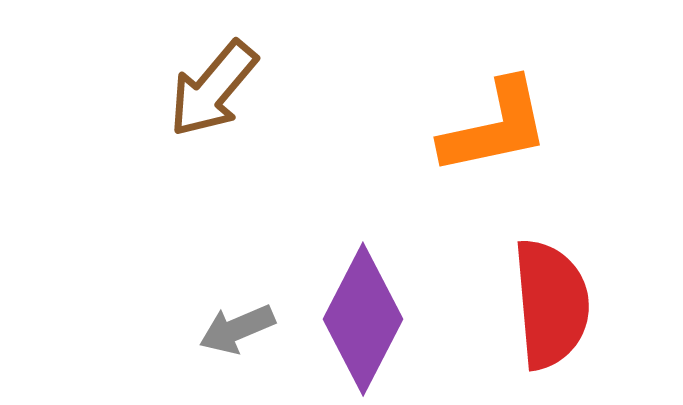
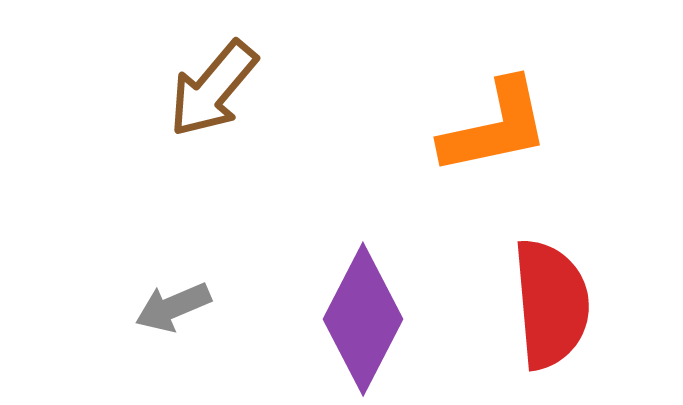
gray arrow: moved 64 px left, 22 px up
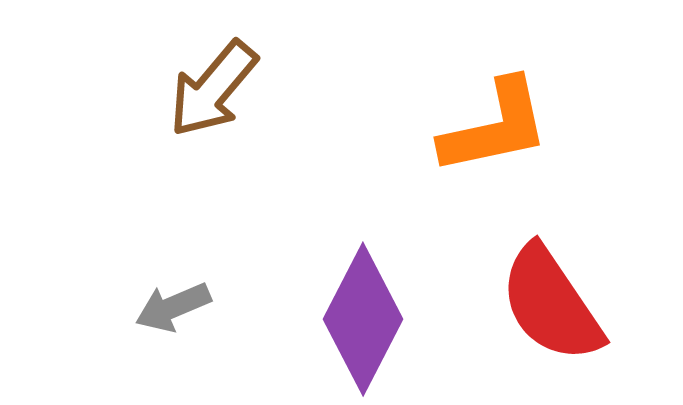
red semicircle: rotated 151 degrees clockwise
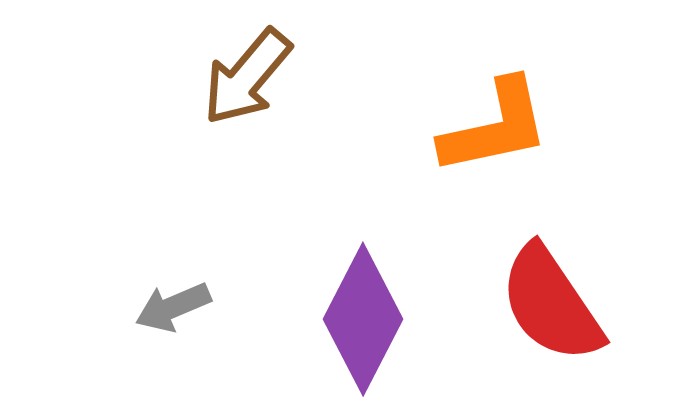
brown arrow: moved 34 px right, 12 px up
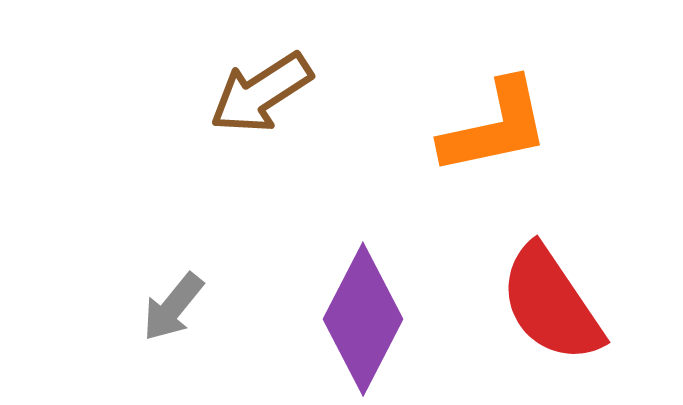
brown arrow: moved 14 px right, 16 px down; rotated 17 degrees clockwise
gray arrow: rotated 28 degrees counterclockwise
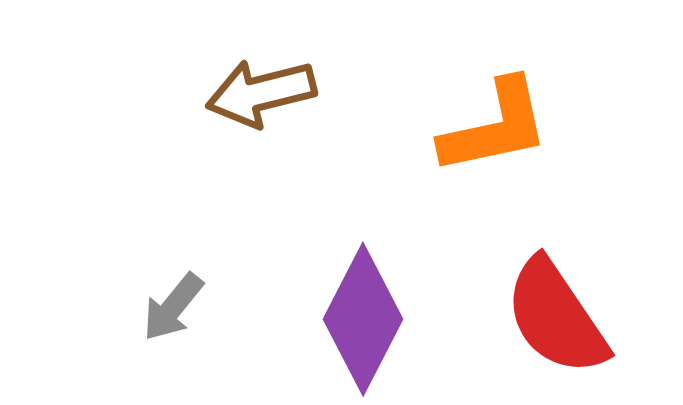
brown arrow: rotated 19 degrees clockwise
red semicircle: moved 5 px right, 13 px down
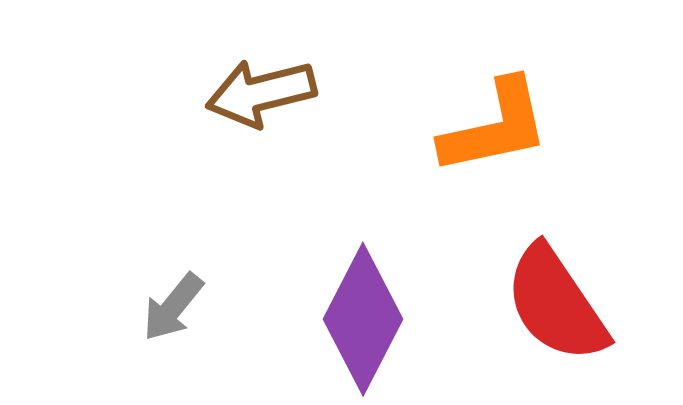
red semicircle: moved 13 px up
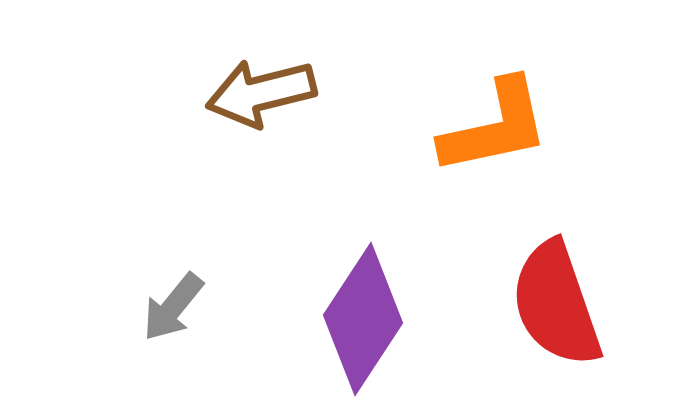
red semicircle: rotated 15 degrees clockwise
purple diamond: rotated 6 degrees clockwise
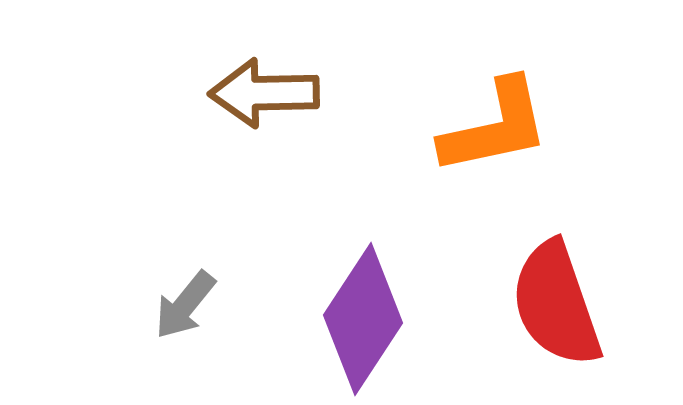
brown arrow: moved 3 px right; rotated 13 degrees clockwise
gray arrow: moved 12 px right, 2 px up
